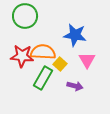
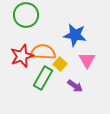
green circle: moved 1 px right, 1 px up
red star: rotated 25 degrees counterclockwise
purple arrow: rotated 21 degrees clockwise
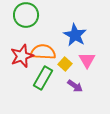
blue star: rotated 20 degrees clockwise
yellow square: moved 5 px right
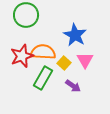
pink triangle: moved 2 px left
yellow square: moved 1 px left, 1 px up
purple arrow: moved 2 px left
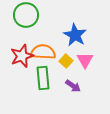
yellow square: moved 2 px right, 2 px up
green rectangle: rotated 35 degrees counterclockwise
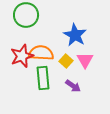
orange semicircle: moved 2 px left, 1 px down
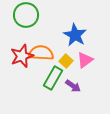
pink triangle: rotated 24 degrees clockwise
green rectangle: moved 10 px right; rotated 35 degrees clockwise
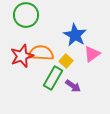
pink triangle: moved 7 px right, 6 px up
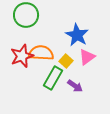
blue star: moved 2 px right
pink triangle: moved 5 px left, 3 px down
purple arrow: moved 2 px right
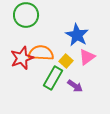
red star: moved 2 px down
